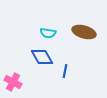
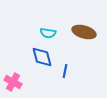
blue diamond: rotated 15 degrees clockwise
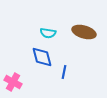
blue line: moved 1 px left, 1 px down
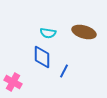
blue diamond: rotated 15 degrees clockwise
blue line: moved 1 px up; rotated 16 degrees clockwise
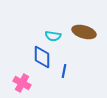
cyan semicircle: moved 5 px right, 3 px down
blue line: rotated 16 degrees counterclockwise
pink cross: moved 9 px right, 1 px down
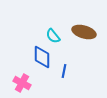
cyan semicircle: rotated 42 degrees clockwise
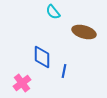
cyan semicircle: moved 24 px up
pink cross: rotated 24 degrees clockwise
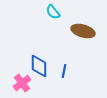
brown ellipse: moved 1 px left, 1 px up
blue diamond: moved 3 px left, 9 px down
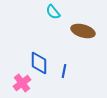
blue diamond: moved 3 px up
